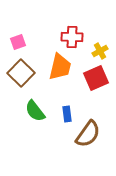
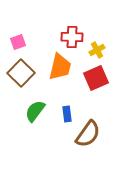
yellow cross: moved 3 px left, 1 px up
green semicircle: rotated 75 degrees clockwise
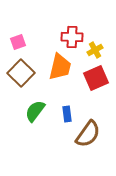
yellow cross: moved 2 px left
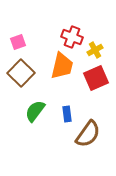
red cross: rotated 20 degrees clockwise
orange trapezoid: moved 2 px right, 1 px up
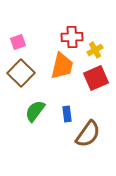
red cross: rotated 25 degrees counterclockwise
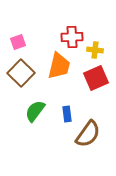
yellow cross: rotated 35 degrees clockwise
orange trapezoid: moved 3 px left
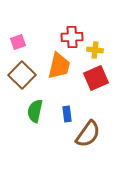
brown square: moved 1 px right, 2 px down
green semicircle: rotated 25 degrees counterclockwise
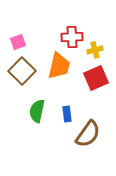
yellow cross: rotated 21 degrees counterclockwise
brown square: moved 4 px up
green semicircle: moved 2 px right
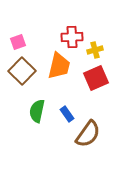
blue rectangle: rotated 28 degrees counterclockwise
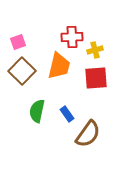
red square: rotated 20 degrees clockwise
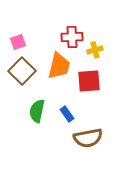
red square: moved 7 px left, 3 px down
brown semicircle: moved 4 px down; rotated 44 degrees clockwise
